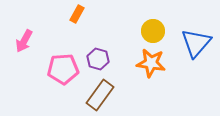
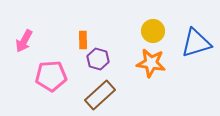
orange rectangle: moved 6 px right, 26 px down; rotated 30 degrees counterclockwise
blue triangle: rotated 32 degrees clockwise
pink pentagon: moved 12 px left, 7 px down
brown rectangle: rotated 12 degrees clockwise
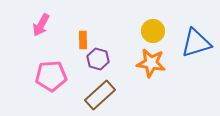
pink arrow: moved 17 px right, 16 px up
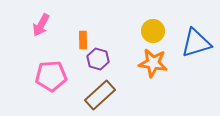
orange star: moved 2 px right
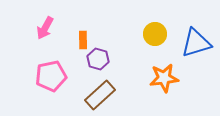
pink arrow: moved 4 px right, 3 px down
yellow circle: moved 2 px right, 3 px down
orange star: moved 11 px right, 15 px down; rotated 16 degrees counterclockwise
pink pentagon: rotated 8 degrees counterclockwise
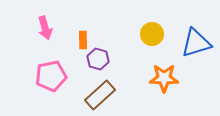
pink arrow: rotated 45 degrees counterclockwise
yellow circle: moved 3 px left
orange star: rotated 8 degrees clockwise
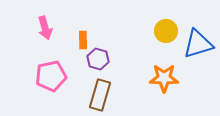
yellow circle: moved 14 px right, 3 px up
blue triangle: moved 2 px right, 1 px down
brown rectangle: rotated 32 degrees counterclockwise
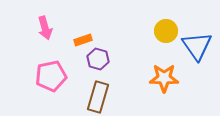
orange rectangle: rotated 72 degrees clockwise
blue triangle: moved 1 px left, 2 px down; rotated 48 degrees counterclockwise
brown rectangle: moved 2 px left, 2 px down
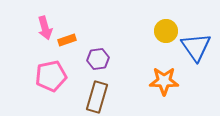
orange rectangle: moved 16 px left
blue triangle: moved 1 px left, 1 px down
purple hexagon: rotated 25 degrees counterclockwise
orange star: moved 3 px down
brown rectangle: moved 1 px left
